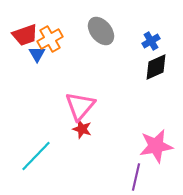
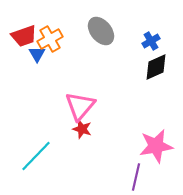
red trapezoid: moved 1 px left, 1 px down
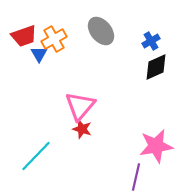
orange cross: moved 4 px right
blue triangle: moved 2 px right
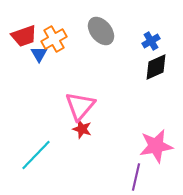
cyan line: moved 1 px up
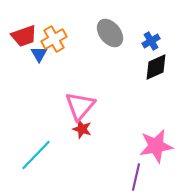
gray ellipse: moved 9 px right, 2 px down
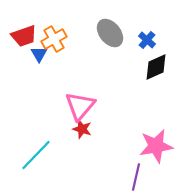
blue cross: moved 4 px left, 1 px up; rotated 18 degrees counterclockwise
